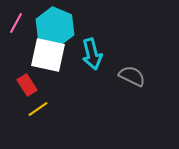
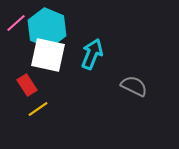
pink line: rotated 20 degrees clockwise
cyan hexagon: moved 8 px left, 1 px down
cyan arrow: rotated 144 degrees counterclockwise
gray semicircle: moved 2 px right, 10 px down
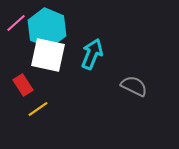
red rectangle: moved 4 px left
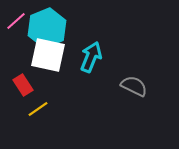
pink line: moved 2 px up
cyan hexagon: rotated 15 degrees clockwise
cyan arrow: moved 1 px left, 3 px down
